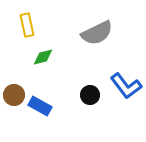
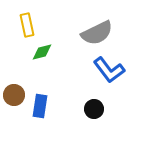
green diamond: moved 1 px left, 5 px up
blue L-shape: moved 17 px left, 16 px up
black circle: moved 4 px right, 14 px down
blue rectangle: rotated 70 degrees clockwise
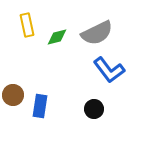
green diamond: moved 15 px right, 15 px up
brown circle: moved 1 px left
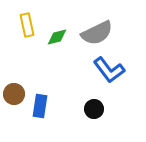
brown circle: moved 1 px right, 1 px up
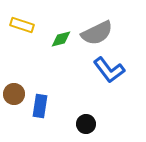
yellow rectangle: moved 5 px left; rotated 60 degrees counterclockwise
green diamond: moved 4 px right, 2 px down
black circle: moved 8 px left, 15 px down
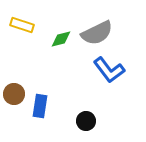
black circle: moved 3 px up
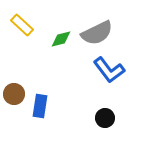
yellow rectangle: rotated 25 degrees clockwise
black circle: moved 19 px right, 3 px up
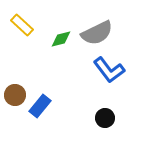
brown circle: moved 1 px right, 1 px down
blue rectangle: rotated 30 degrees clockwise
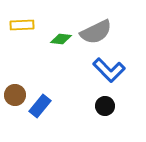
yellow rectangle: rotated 45 degrees counterclockwise
gray semicircle: moved 1 px left, 1 px up
green diamond: rotated 20 degrees clockwise
blue L-shape: rotated 8 degrees counterclockwise
black circle: moved 12 px up
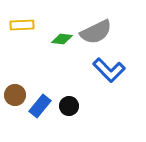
green diamond: moved 1 px right
black circle: moved 36 px left
